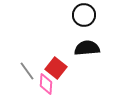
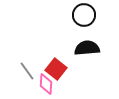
red square: moved 1 px down
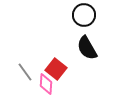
black semicircle: rotated 115 degrees counterclockwise
gray line: moved 2 px left, 1 px down
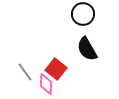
black circle: moved 1 px left, 1 px up
black semicircle: moved 1 px down
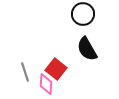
gray line: rotated 18 degrees clockwise
